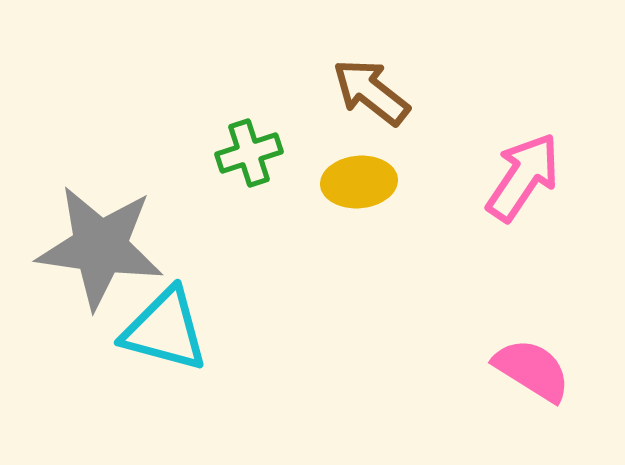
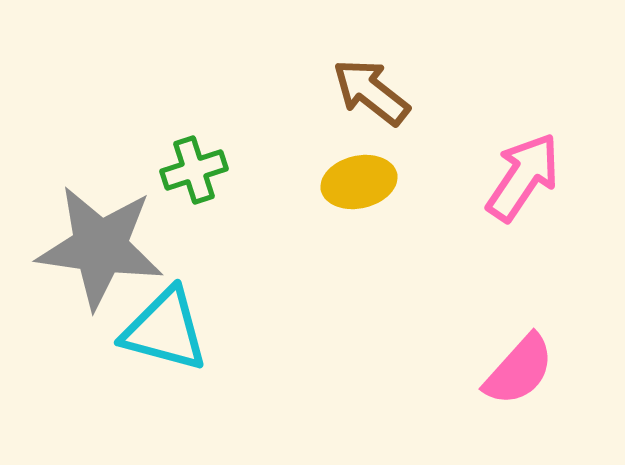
green cross: moved 55 px left, 17 px down
yellow ellipse: rotated 8 degrees counterclockwise
pink semicircle: moved 13 px left; rotated 100 degrees clockwise
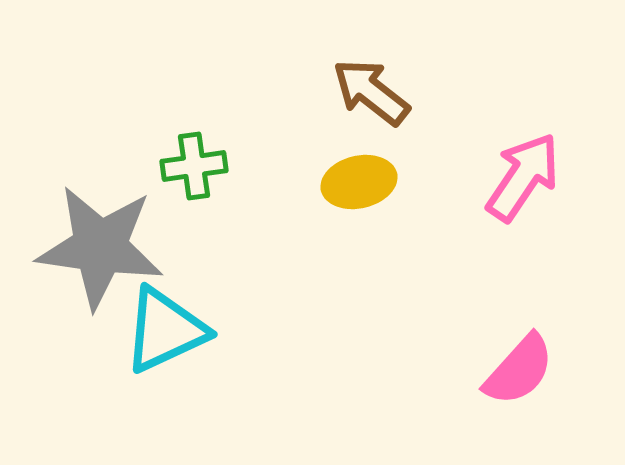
green cross: moved 4 px up; rotated 10 degrees clockwise
cyan triangle: rotated 40 degrees counterclockwise
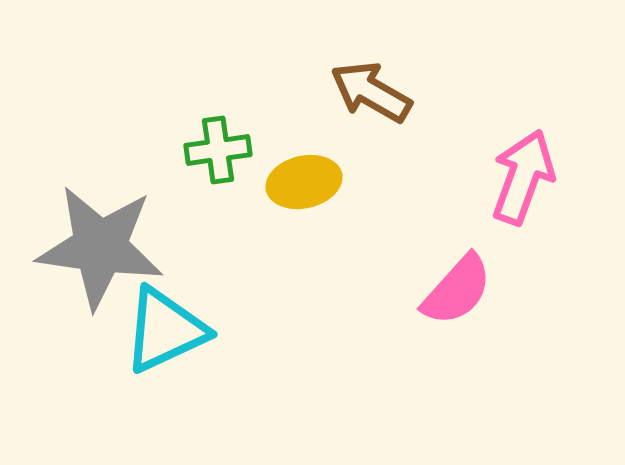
brown arrow: rotated 8 degrees counterclockwise
green cross: moved 24 px right, 16 px up
pink arrow: rotated 14 degrees counterclockwise
yellow ellipse: moved 55 px left
pink semicircle: moved 62 px left, 80 px up
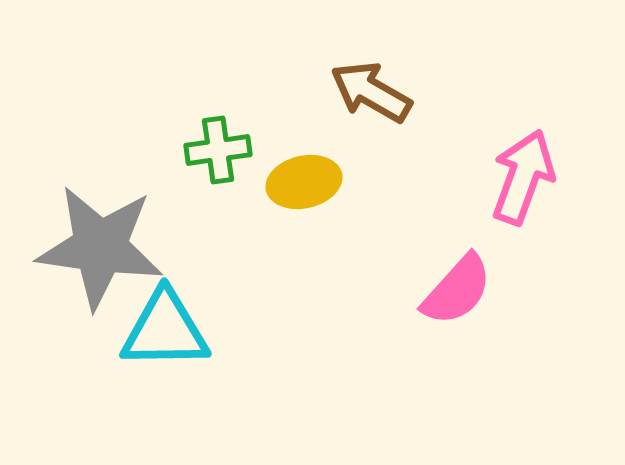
cyan triangle: rotated 24 degrees clockwise
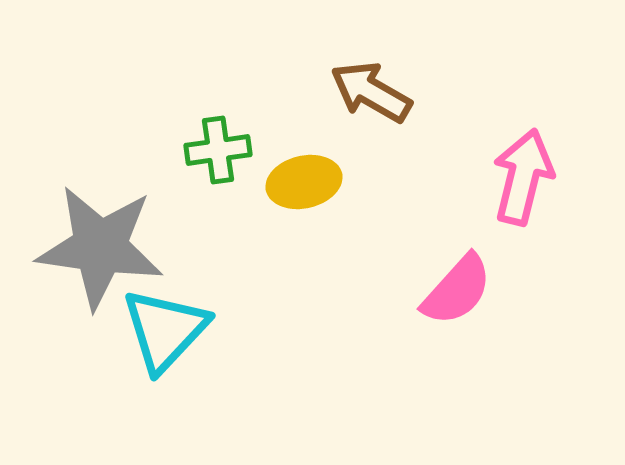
pink arrow: rotated 6 degrees counterclockwise
cyan triangle: rotated 46 degrees counterclockwise
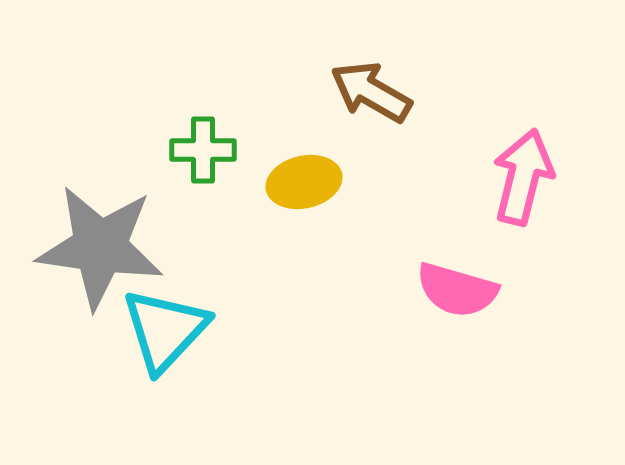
green cross: moved 15 px left; rotated 8 degrees clockwise
pink semicircle: rotated 64 degrees clockwise
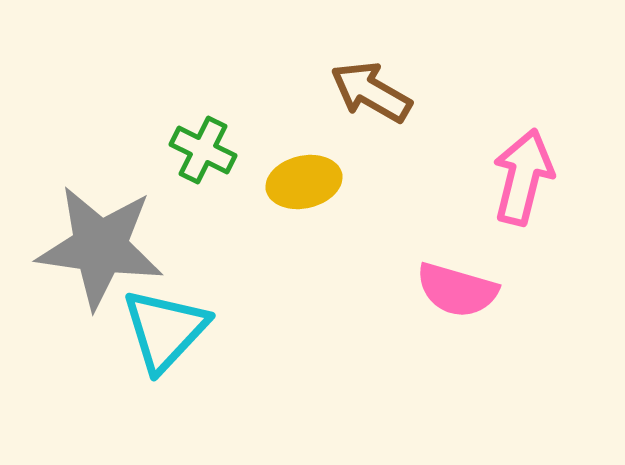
green cross: rotated 26 degrees clockwise
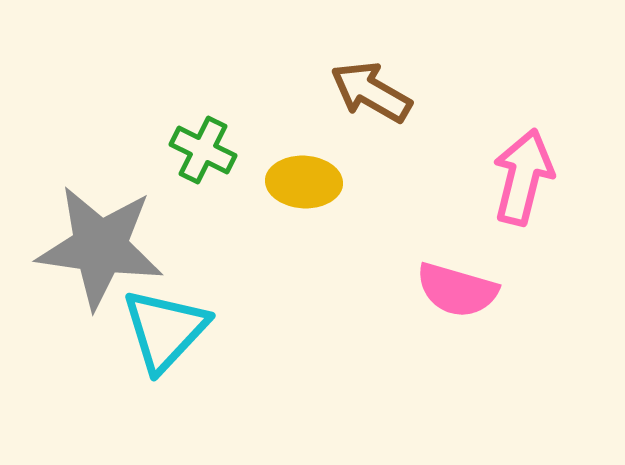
yellow ellipse: rotated 16 degrees clockwise
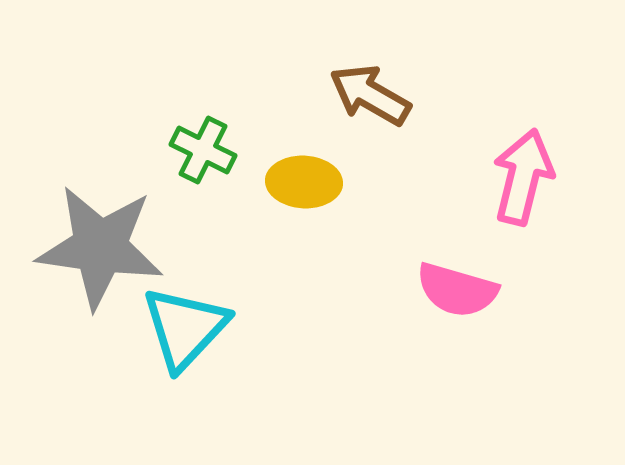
brown arrow: moved 1 px left, 3 px down
cyan triangle: moved 20 px right, 2 px up
